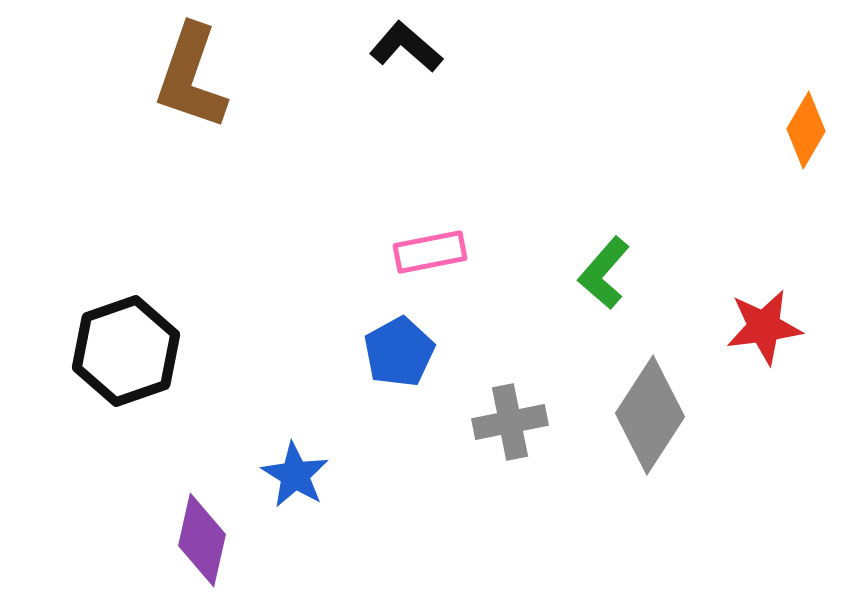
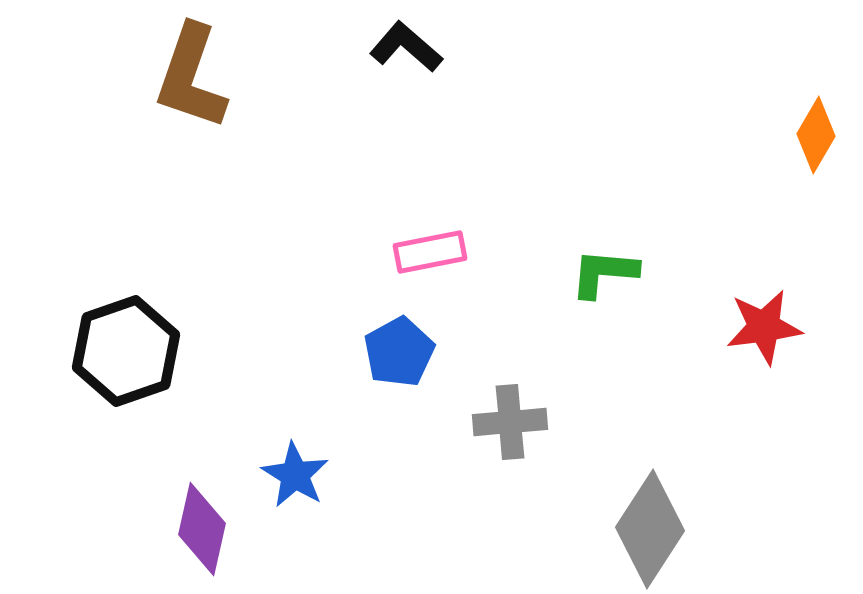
orange diamond: moved 10 px right, 5 px down
green L-shape: rotated 54 degrees clockwise
gray diamond: moved 114 px down
gray cross: rotated 6 degrees clockwise
purple diamond: moved 11 px up
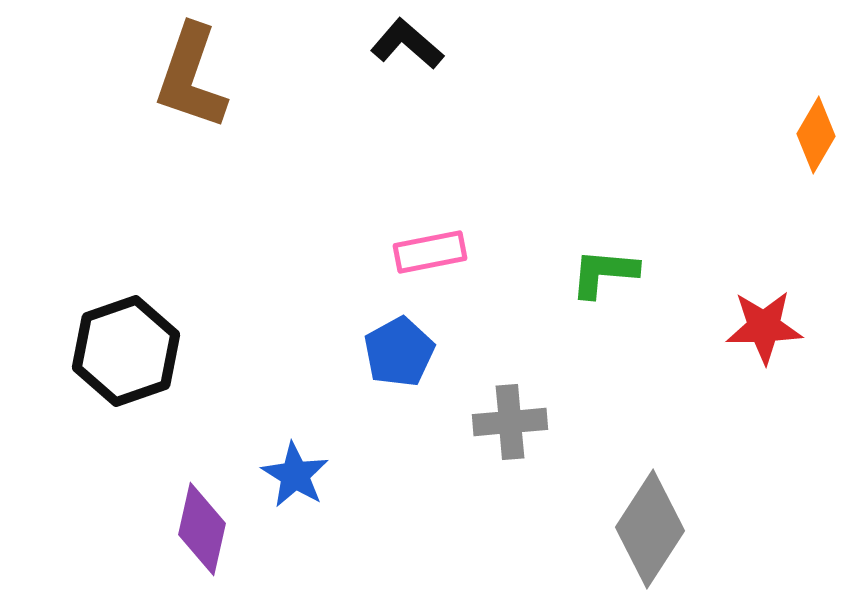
black L-shape: moved 1 px right, 3 px up
red star: rotated 6 degrees clockwise
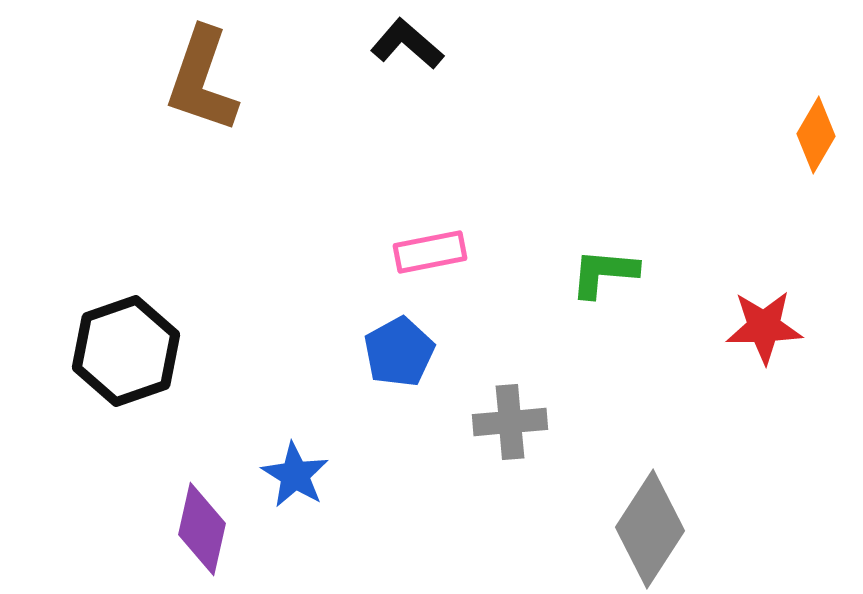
brown L-shape: moved 11 px right, 3 px down
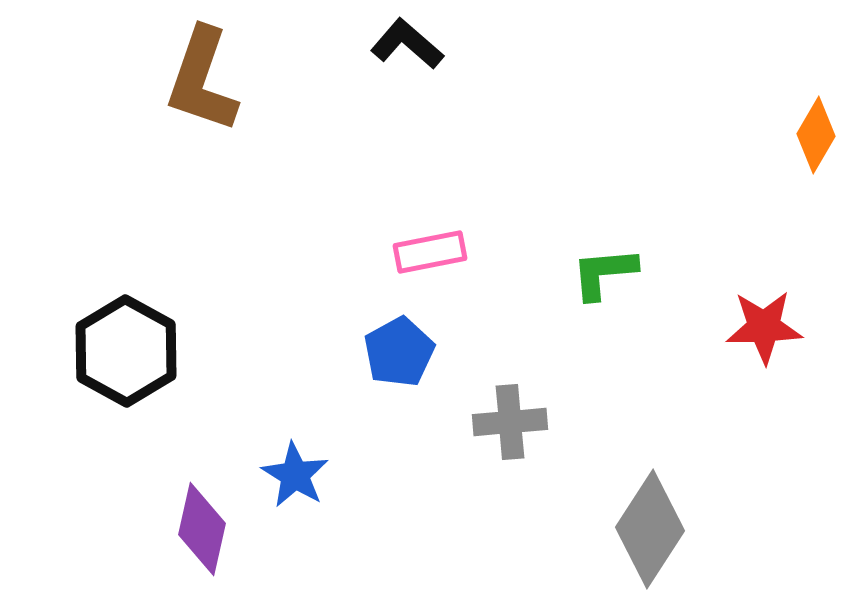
green L-shape: rotated 10 degrees counterclockwise
black hexagon: rotated 12 degrees counterclockwise
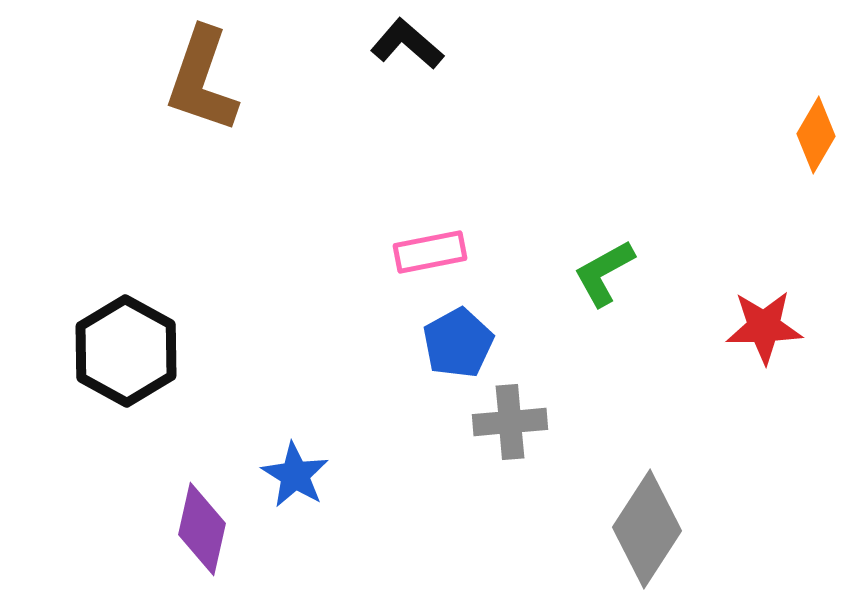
green L-shape: rotated 24 degrees counterclockwise
blue pentagon: moved 59 px right, 9 px up
gray diamond: moved 3 px left
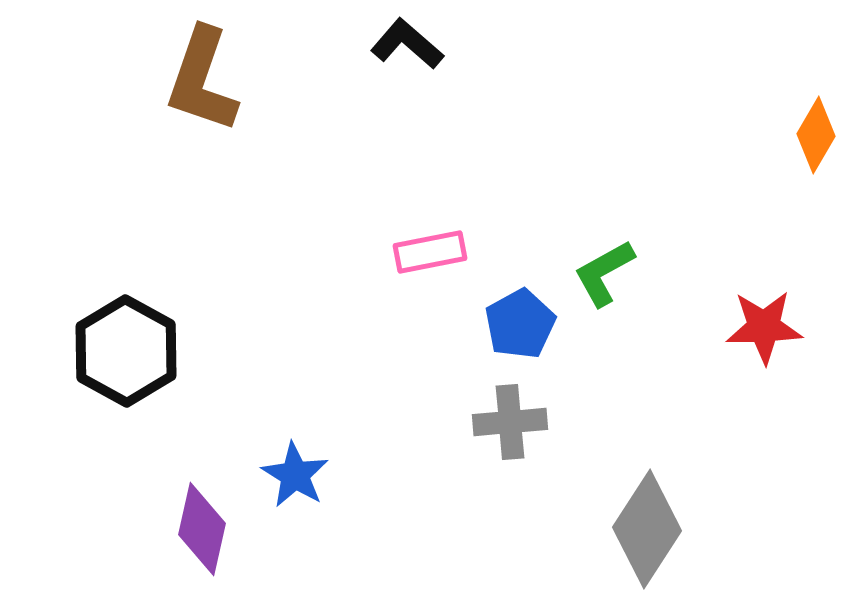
blue pentagon: moved 62 px right, 19 px up
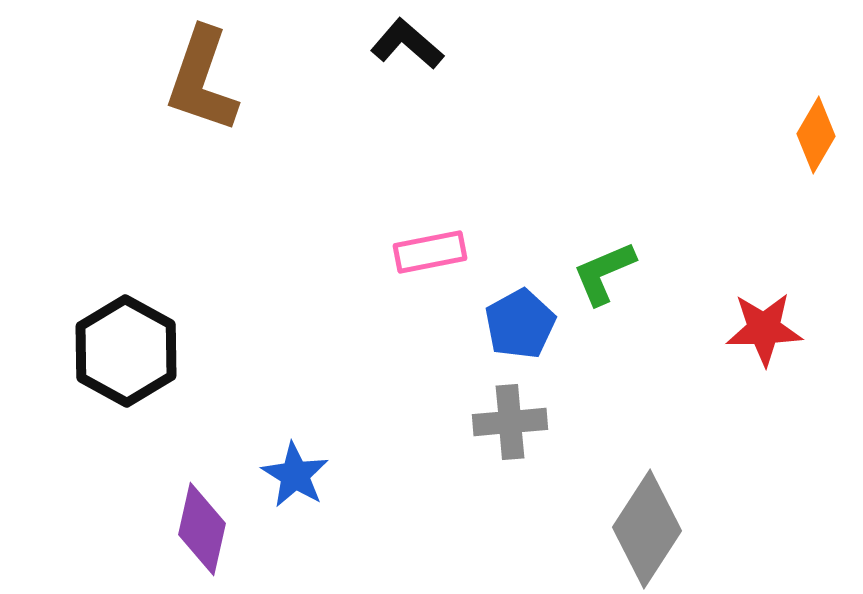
green L-shape: rotated 6 degrees clockwise
red star: moved 2 px down
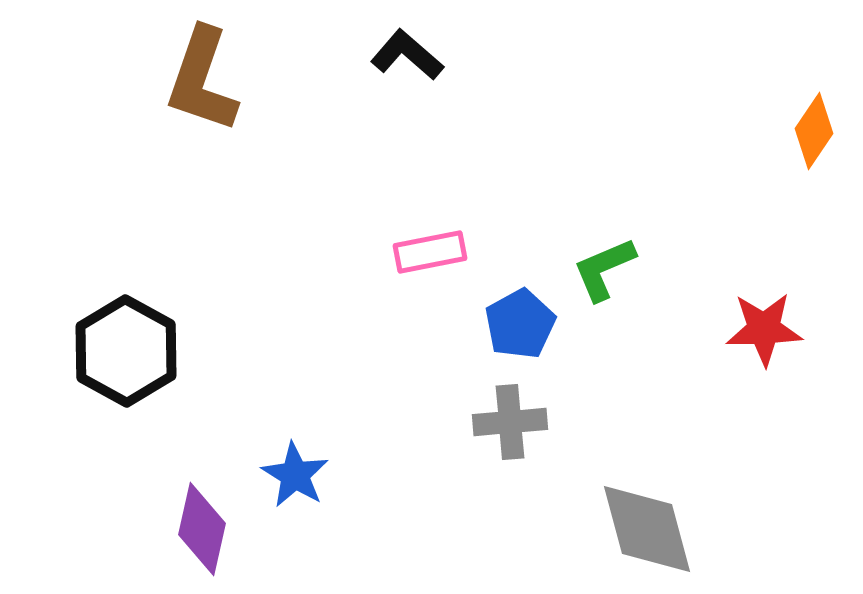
black L-shape: moved 11 px down
orange diamond: moved 2 px left, 4 px up; rotated 4 degrees clockwise
green L-shape: moved 4 px up
gray diamond: rotated 48 degrees counterclockwise
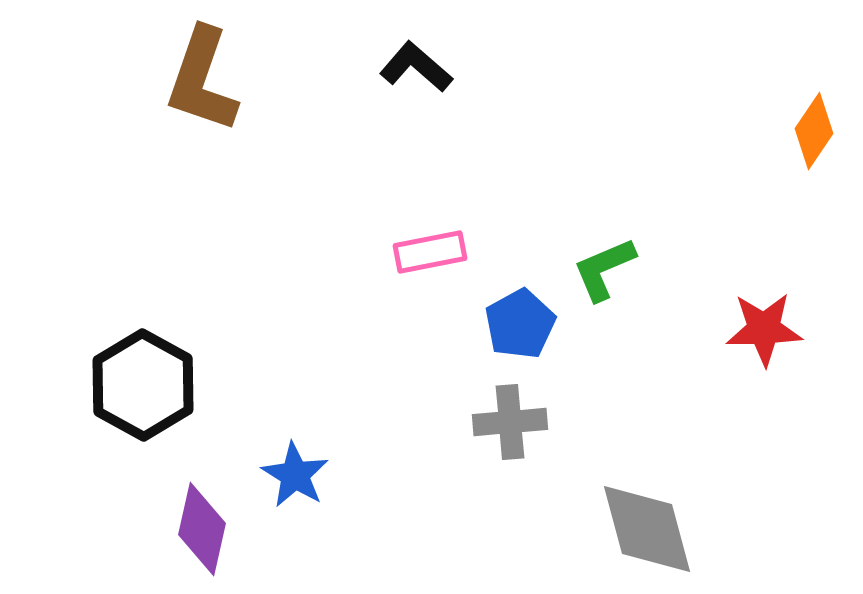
black L-shape: moved 9 px right, 12 px down
black hexagon: moved 17 px right, 34 px down
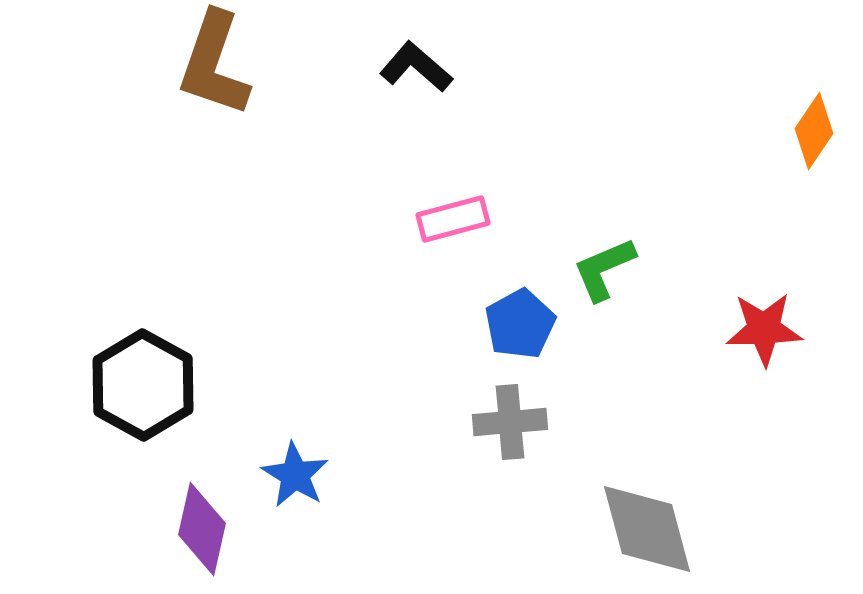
brown L-shape: moved 12 px right, 16 px up
pink rectangle: moved 23 px right, 33 px up; rotated 4 degrees counterclockwise
